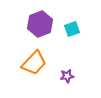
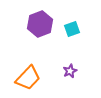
orange trapezoid: moved 6 px left, 15 px down
purple star: moved 3 px right, 5 px up; rotated 16 degrees counterclockwise
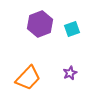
purple star: moved 2 px down
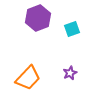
purple hexagon: moved 2 px left, 6 px up
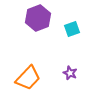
purple star: rotated 24 degrees counterclockwise
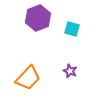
cyan square: rotated 35 degrees clockwise
purple star: moved 2 px up
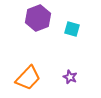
purple star: moved 6 px down
